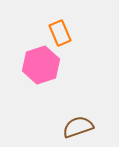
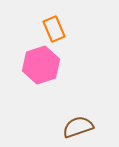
orange rectangle: moved 6 px left, 4 px up
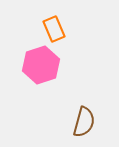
brown semicircle: moved 6 px right, 5 px up; rotated 124 degrees clockwise
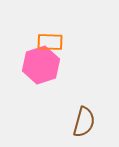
orange rectangle: moved 4 px left, 13 px down; rotated 65 degrees counterclockwise
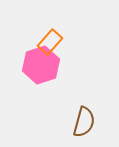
orange rectangle: rotated 50 degrees counterclockwise
